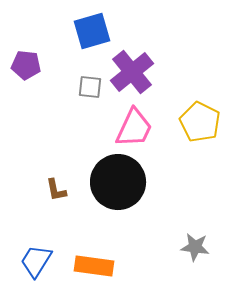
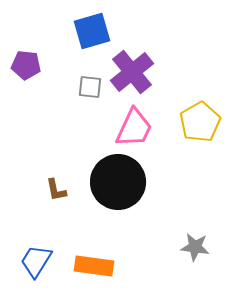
yellow pentagon: rotated 15 degrees clockwise
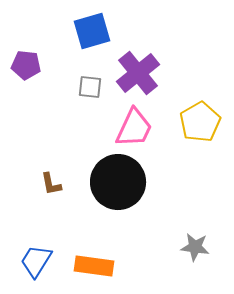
purple cross: moved 6 px right, 1 px down
brown L-shape: moved 5 px left, 6 px up
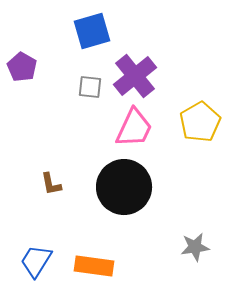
purple pentagon: moved 4 px left, 2 px down; rotated 24 degrees clockwise
purple cross: moved 3 px left, 3 px down
black circle: moved 6 px right, 5 px down
gray star: rotated 16 degrees counterclockwise
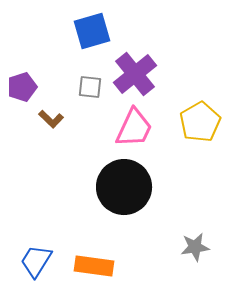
purple pentagon: moved 20 px down; rotated 24 degrees clockwise
purple cross: moved 2 px up
brown L-shape: moved 65 px up; rotated 35 degrees counterclockwise
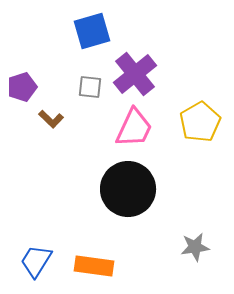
black circle: moved 4 px right, 2 px down
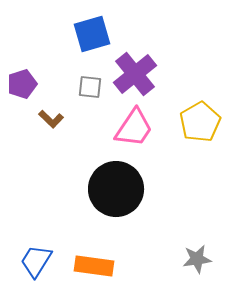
blue square: moved 3 px down
purple pentagon: moved 3 px up
pink trapezoid: rotated 9 degrees clockwise
black circle: moved 12 px left
gray star: moved 2 px right, 12 px down
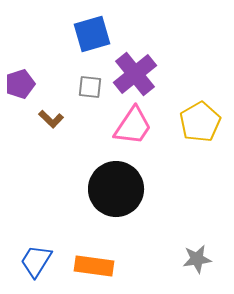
purple pentagon: moved 2 px left
pink trapezoid: moved 1 px left, 2 px up
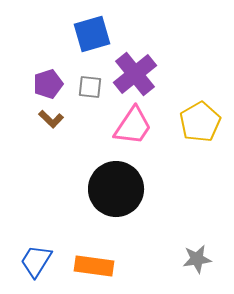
purple pentagon: moved 28 px right
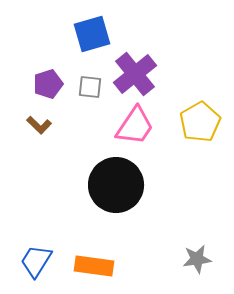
brown L-shape: moved 12 px left, 6 px down
pink trapezoid: moved 2 px right
black circle: moved 4 px up
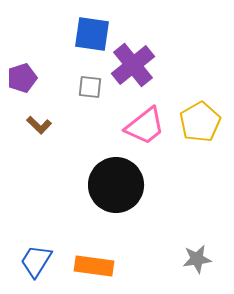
blue square: rotated 24 degrees clockwise
purple cross: moved 2 px left, 9 px up
purple pentagon: moved 26 px left, 6 px up
pink trapezoid: moved 10 px right; rotated 18 degrees clockwise
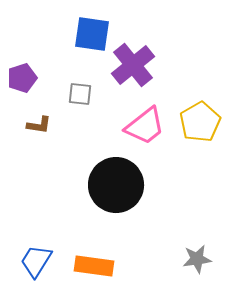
gray square: moved 10 px left, 7 px down
brown L-shape: rotated 35 degrees counterclockwise
